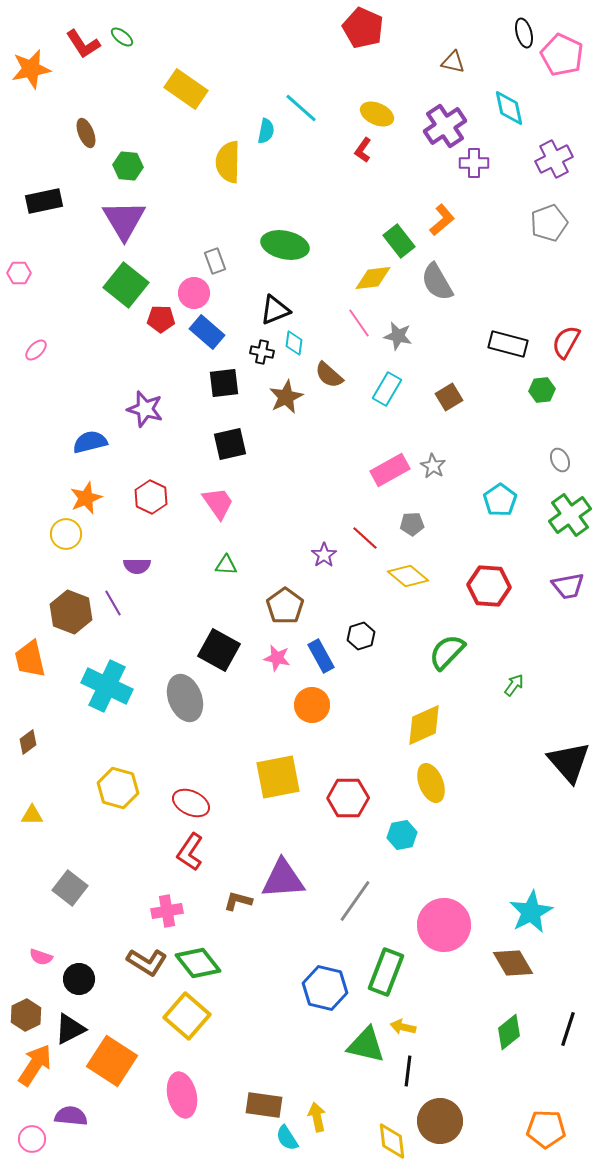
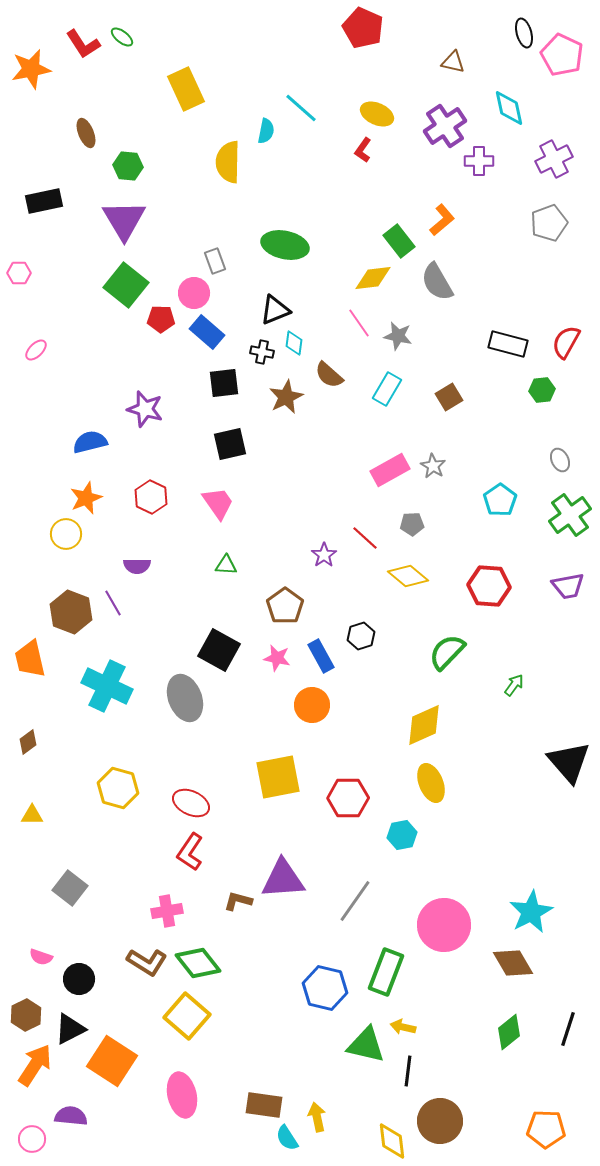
yellow rectangle at (186, 89): rotated 30 degrees clockwise
purple cross at (474, 163): moved 5 px right, 2 px up
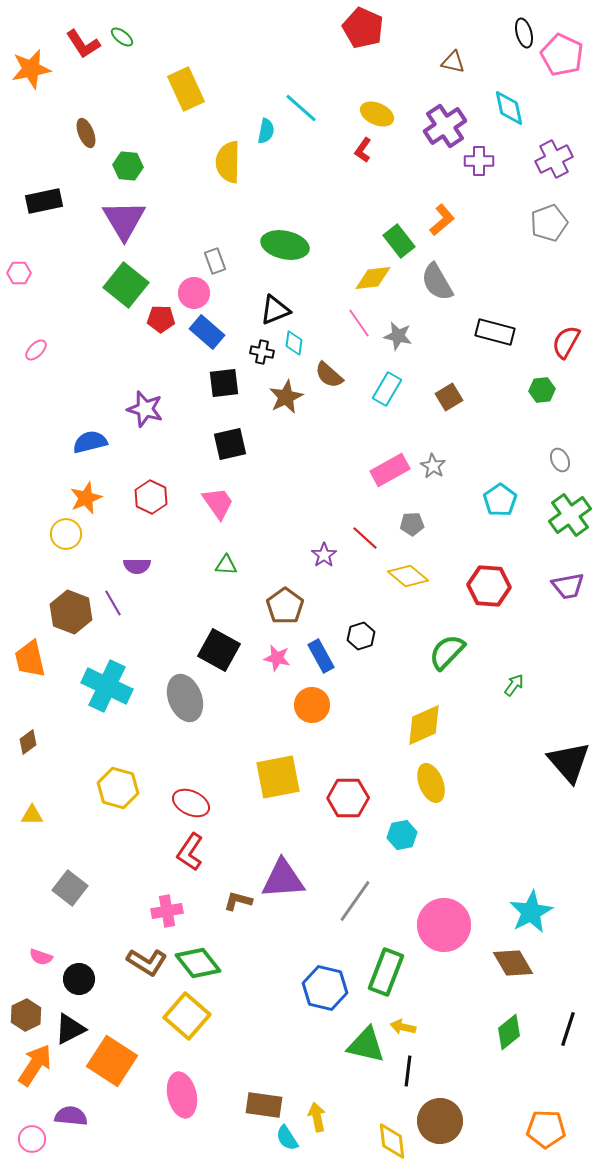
black rectangle at (508, 344): moved 13 px left, 12 px up
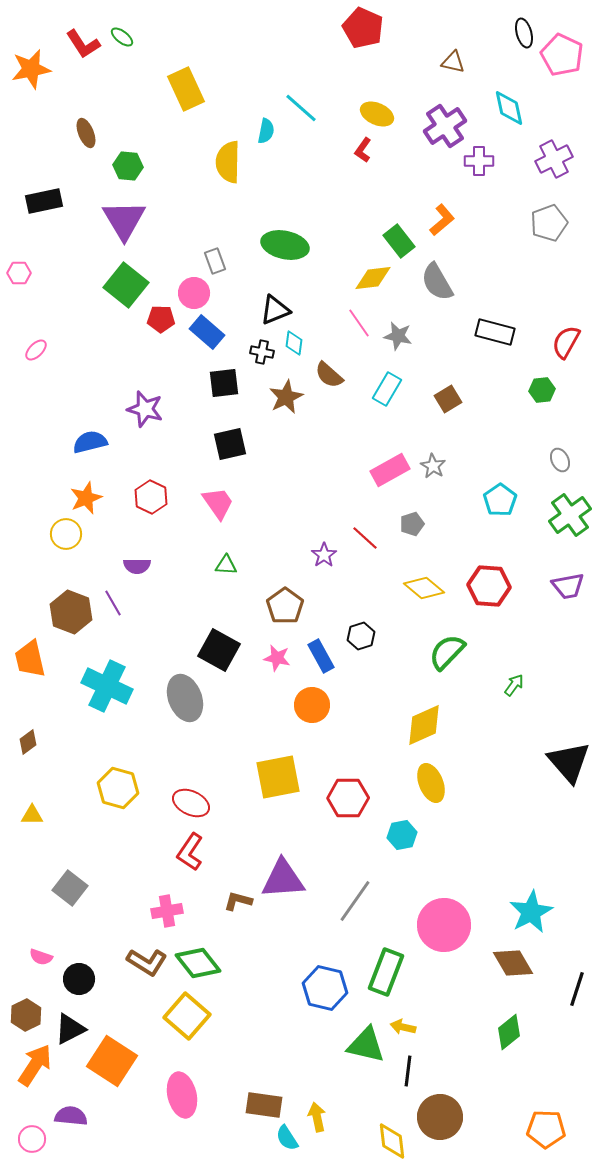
brown square at (449, 397): moved 1 px left, 2 px down
gray pentagon at (412, 524): rotated 15 degrees counterclockwise
yellow diamond at (408, 576): moved 16 px right, 12 px down
black line at (568, 1029): moved 9 px right, 40 px up
brown circle at (440, 1121): moved 4 px up
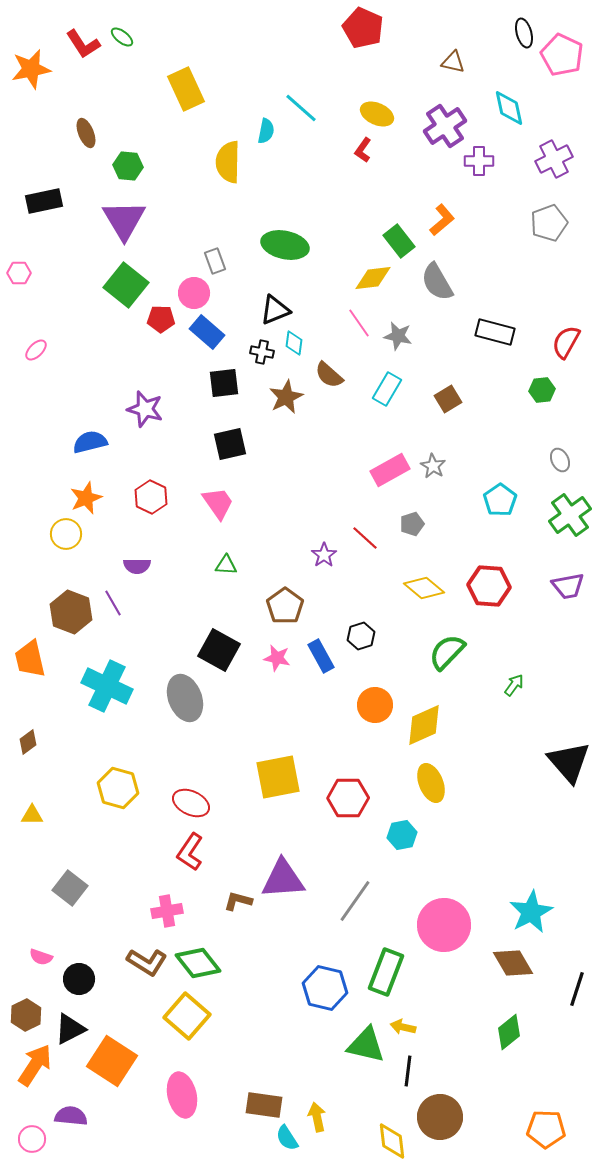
orange circle at (312, 705): moved 63 px right
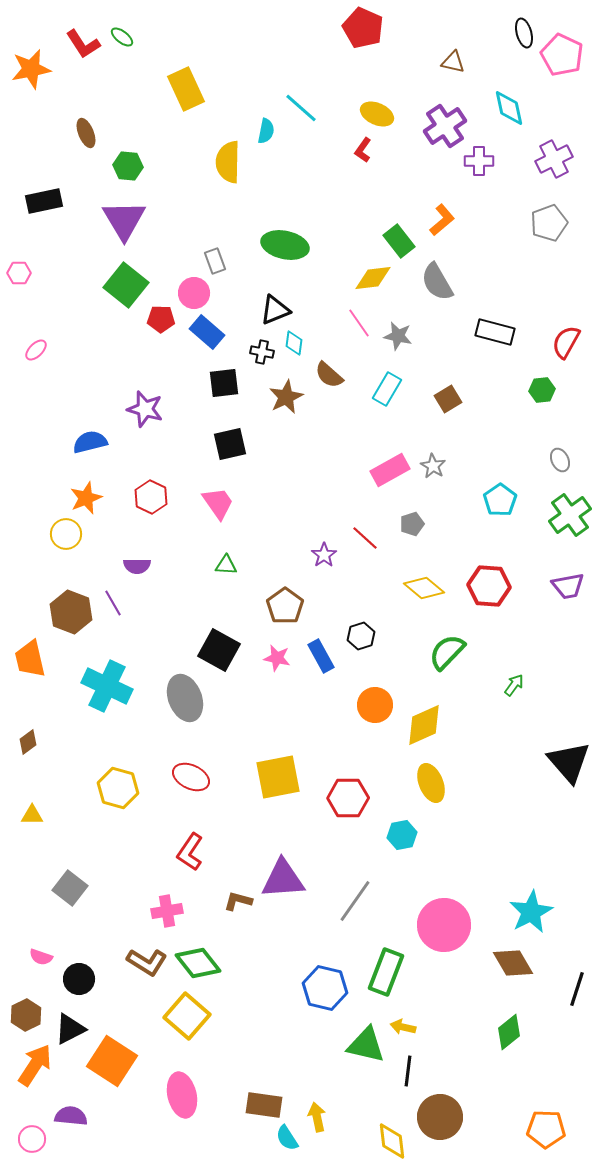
red ellipse at (191, 803): moved 26 px up
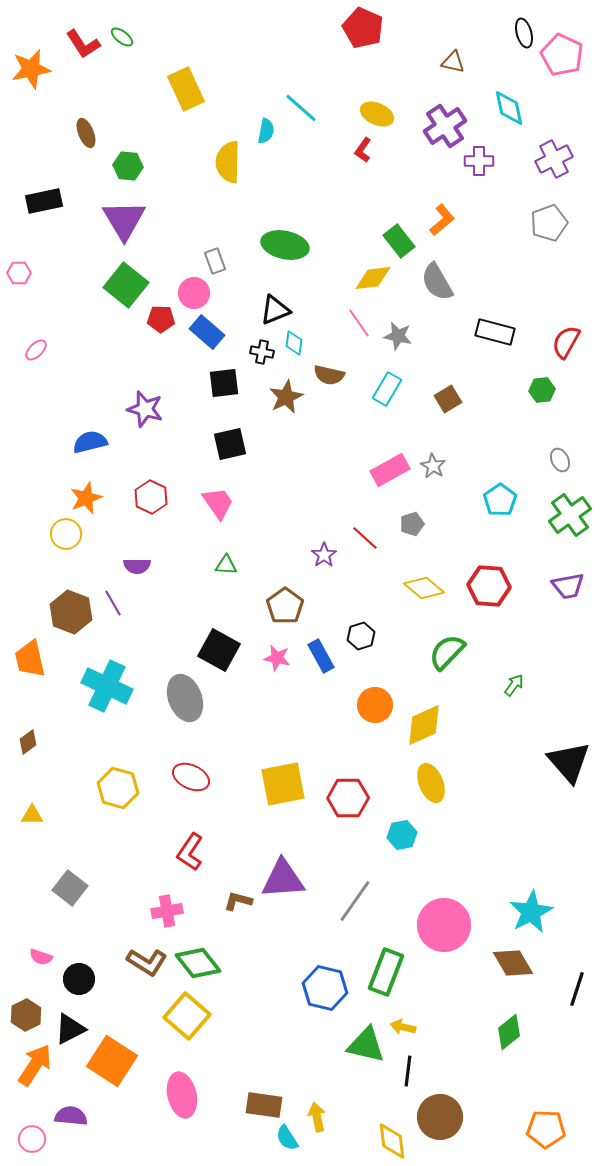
brown semicircle at (329, 375): rotated 28 degrees counterclockwise
yellow square at (278, 777): moved 5 px right, 7 px down
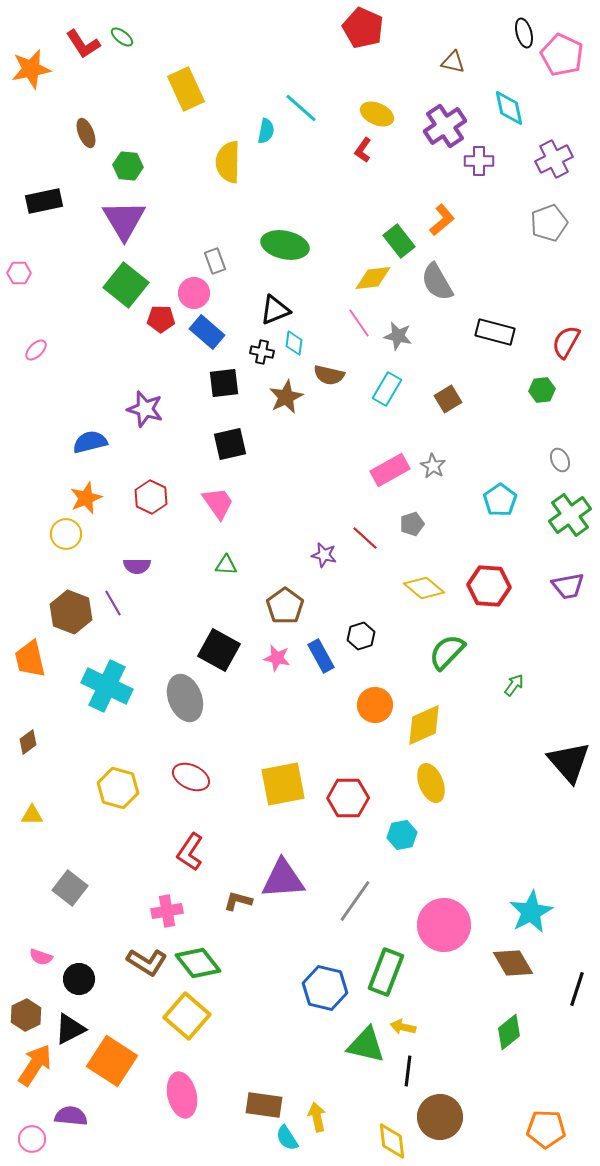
purple star at (324, 555): rotated 25 degrees counterclockwise
